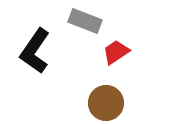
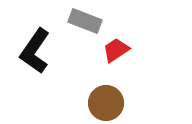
red trapezoid: moved 2 px up
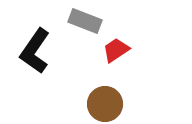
brown circle: moved 1 px left, 1 px down
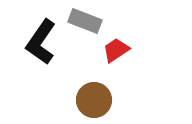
black L-shape: moved 6 px right, 9 px up
brown circle: moved 11 px left, 4 px up
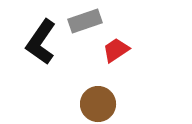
gray rectangle: rotated 40 degrees counterclockwise
brown circle: moved 4 px right, 4 px down
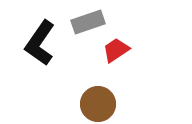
gray rectangle: moved 3 px right, 1 px down
black L-shape: moved 1 px left, 1 px down
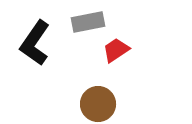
gray rectangle: rotated 8 degrees clockwise
black L-shape: moved 5 px left
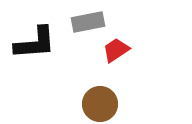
black L-shape: rotated 129 degrees counterclockwise
brown circle: moved 2 px right
